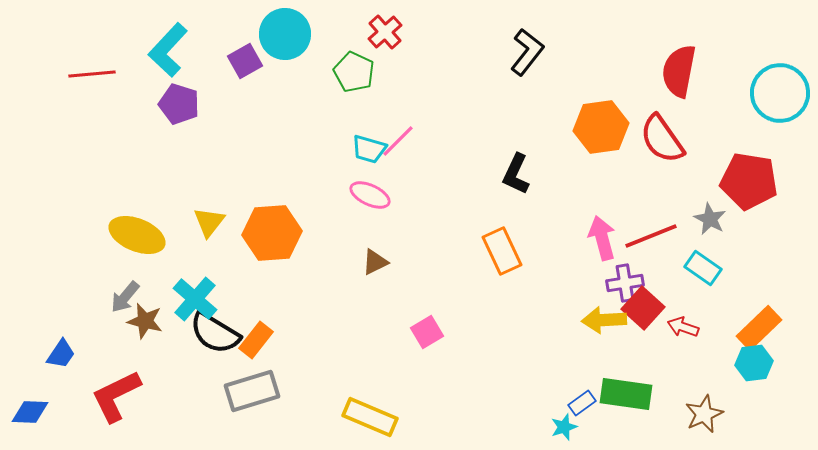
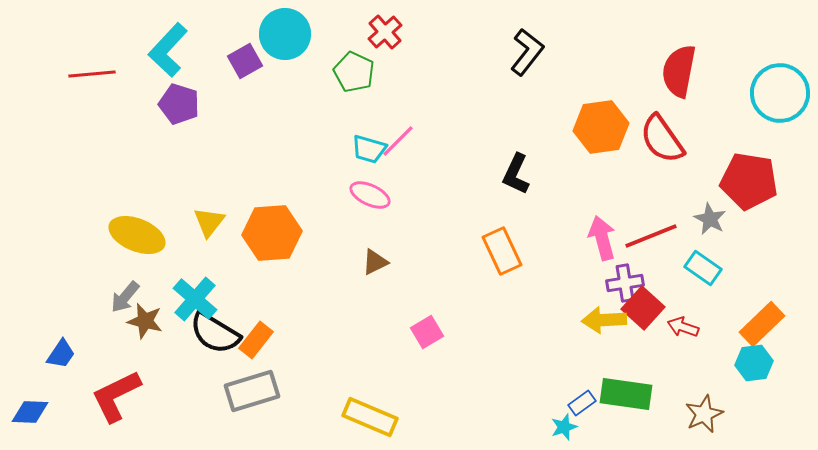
orange rectangle at (759, 328): moved 3 px right, 4 px up
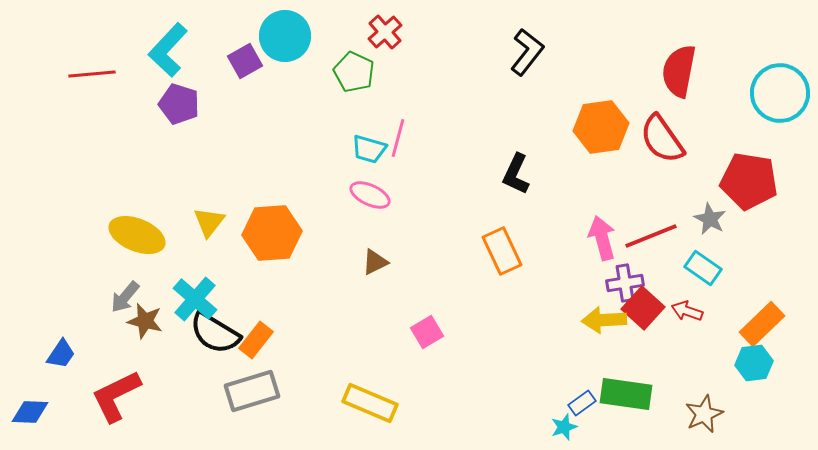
cyan circle at (285, 34): moved 2 px down
pink line at (398, 141): moved 3 px up; rotated 30 degrees counterclockwise
red arrow at (683, 327): moved 4 px right, 16 px up
yellow rectangle at (370, 417): moved 14 px up
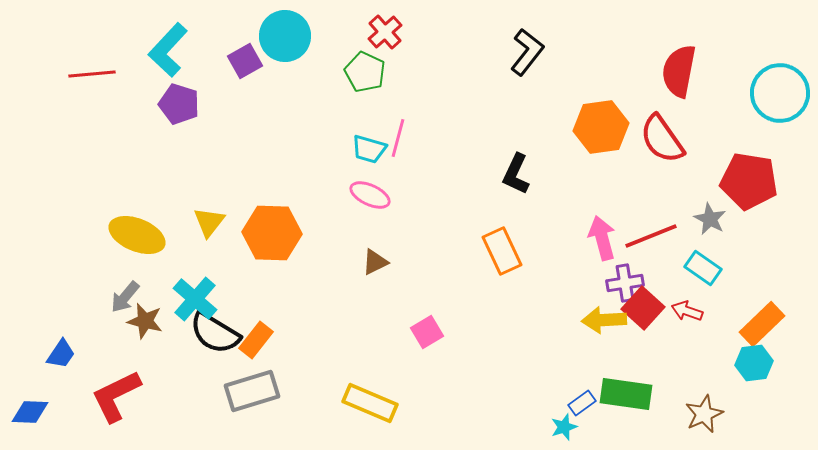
green pentagon at (354, 72): moved 11 px right
orange hexagon at (272, 233): rotated 6 degrees clockwise
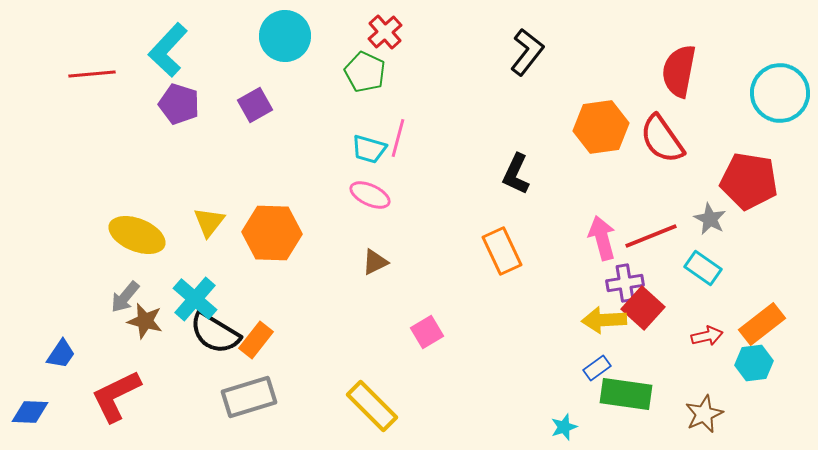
purple square at (245, 61): moved 10 px right, 44 px down
red arrow at (687, 311): moved 20 px right, 25 px down; rotated 148 degrees clockwise
orange rectangle at (762, 324): rotated 6 degrees clockwise
gray rectangle at (252, 391): moved 3 px left, 6 px down
yellow rectangle at (370, 403): moved 2 px right, 3 px down; rotated 22 degrees clockwise
blue rectangle at (582, 403): moved 15 px right, 35 px up
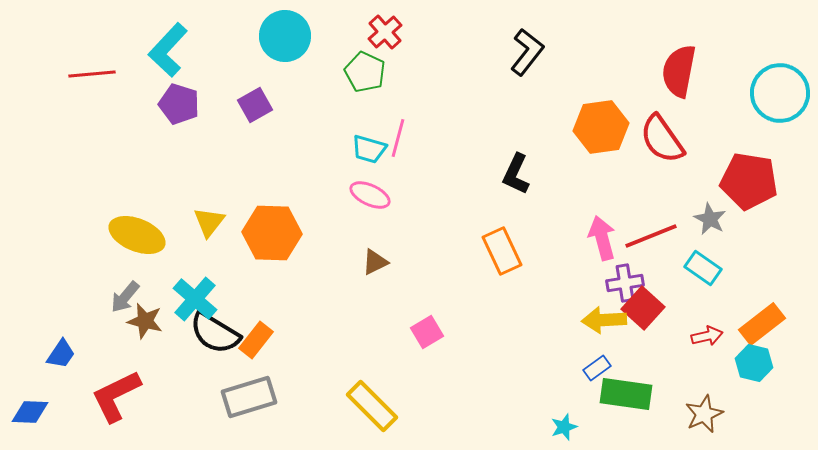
cyan hexagon at (754, 363): rotated 21 degrees clockwise
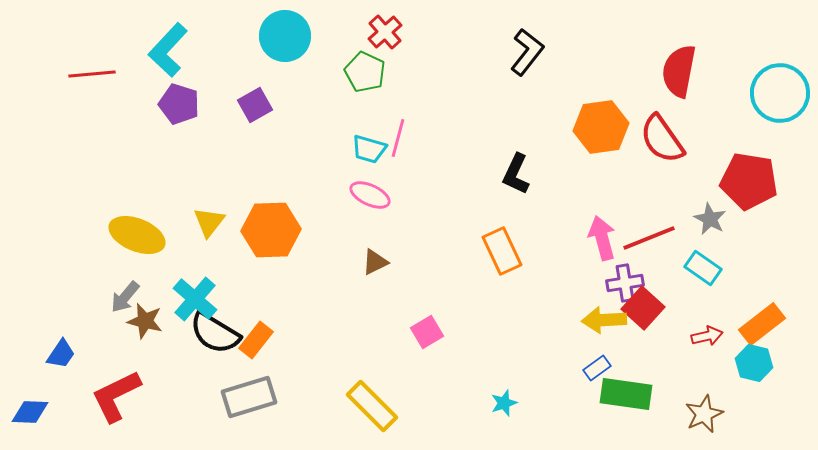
orange hexagon at (272, 233): moved 1 px left, 3 px up; rotated 4 degrees counterclockwise
red line at (651, 236): moved 2 px left, 2 px down
cyan star at (564, 427): moved 60 px left, 24 px up
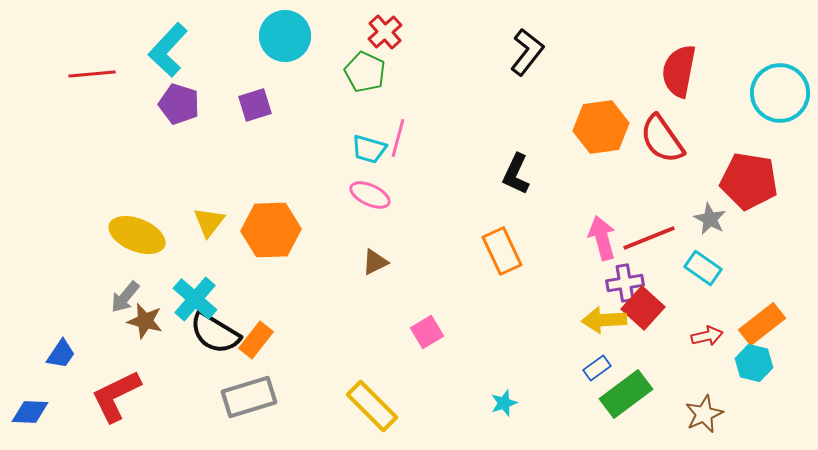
purple square at (255, 105): rotated 12 degrees clockwise
green rectangle at (626, 394): rotated 45 degrees counterclockwise
